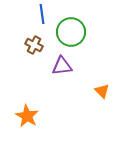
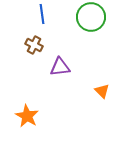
green circle: moved 20 px right, 15 px up
purple triangle: moved 2 px left, 1 px down
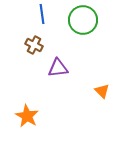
green circle: moved 8 px left, 3 px down
purple triangle: moved 2 px left, 1 px down
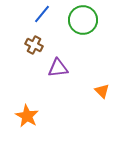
blue line: rotated 48 degrees clockwise
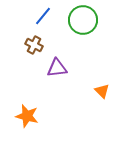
blue line: moved 1 px right, 2 px down
purple triangle: moved 1 px left
orange star: rotated 15 degrees counterclockwise
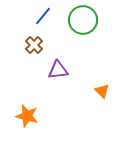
brown cross: rotated 18 degrees clockwise
purple triangle: moved 1 px right, 2 px down
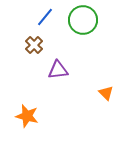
blue line: moved 2 px right, 1 px down
orange triangle: moved 4 px right, 2 px down
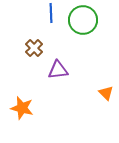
blue line: moved 6 px right, 4 px up; rotated 42 degrees counterclockwise
brown cross: moved 3 px down
orange star: moved 5 px left, 8 px up
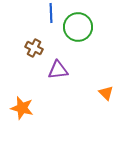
green circle: moved 5 px left, 7 px down
brown cross: rotated 18 degrees counterclockwise
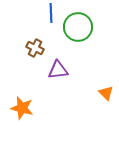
brown cross: moved 1 px right
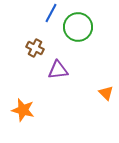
blue line: rotated 30 degrees clockwise
orange star: moved 1 px right, 2 px down
